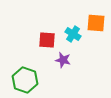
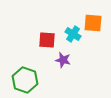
orange square: moved 3 px left
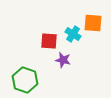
red square: moved 2 px right, 1 px down
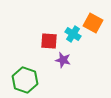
orange square: rotated 24 degrees clockwise
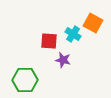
green hexagon: rotated 20 degrees counterclockwise
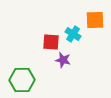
orange square: moved 2 px right, 3 px up; rotated 30 degrees counterclockwise
red square: moved 2 px right, 1 px down
green hexagon: moved 3 px left
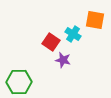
orange square: rotated 12 degrees clockwise
red square: rotated 30 degrees clockwise
green hexagon: moved 3 px left, 2 px down
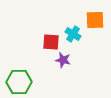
orange square: rotated 12 degrees counterclockwise
red square: rotated 30 degrees counterclockwise
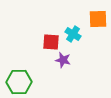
orange square: moved 3 px right, 1 px up
